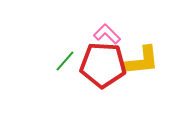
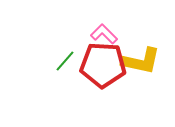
pink L-shape: moved 3 px left
yellow L-shape: rotated 18 degrees clockwise
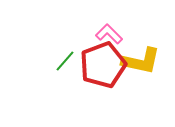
pink L-shape: moved 5 px right
red pentagon: rotated 24 degrees counterclockwise
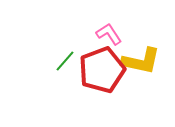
pink L-shape: rotated 12 degrees clockwise
red pentagon: moved 1 px left, 5 px down
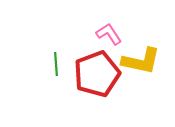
green line: moved 9 px left, 3 px down; rotated 45 degrees counterclockwise
red pentagon: moved 5 px left, 4 px down
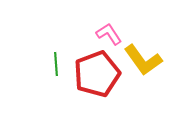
yellow L-shape: moved 2 px right, 1 px up; rotated 42 degrees clockwise
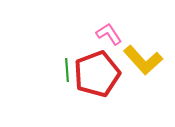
yellow L-shape: rotated 6 degrees counterclockwise
green line: moved 11 px right, 6 px down
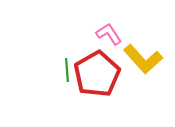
yellow L-shape: moved 1 px up
red pentagon: rotated 9 degrees counterclockwise
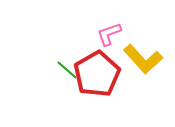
pink L-shape: rotated 76 degrees counterclockwise
green line: rotated 45 degrees counterclockwise
